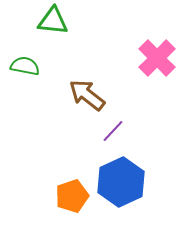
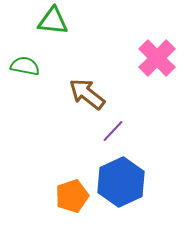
brown arrow: moved 1 px up
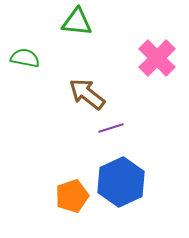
green triangle: moved 24 px right, 1 px down
green semicircle: moved 8 px up
purple line: moved 2 px left, 3 px up; rotated 30 degrees clockwise
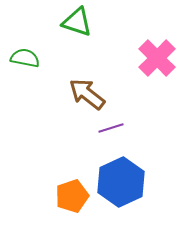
green triangle: rotated 12 degrees clockwise
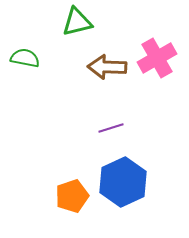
green triangle: rotated 32 degrees counterclockwise
pink cross: rotated 15 degrees clockwise
brown arrow: moved 20 px right, 27 px up; rotated 36 degrees counterclockwise
blue hexagon: moved 2 px right
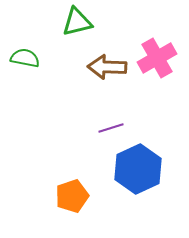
blue hexagon: moved 15 px right, 13 px up
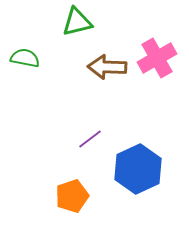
purple line: moved 21 px left, 11 px down; rotated 20 degrees counterclockwise
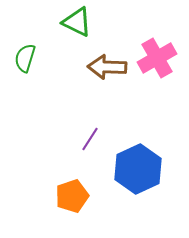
green triangle: rotated 40 degrees clockwise
green semicircle: rotated 84 degrees counterclockwise
purple line: rotated 20 degrees counterclockwise
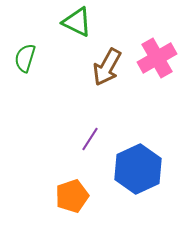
brown arrow: rotated 63 degrees counterclockwise
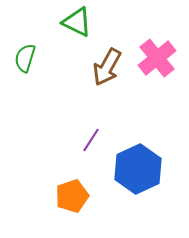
pink cross: rotated 9 degrees counterclockwise
purple line: moved 1 px right, 1 px down
